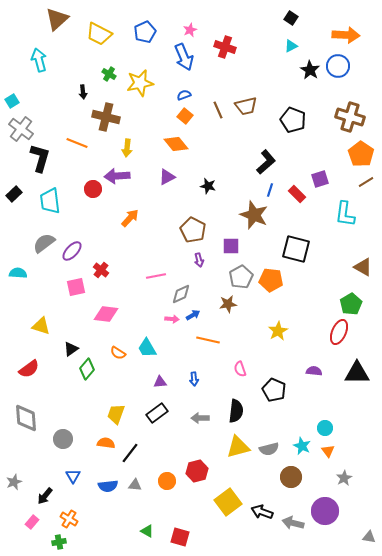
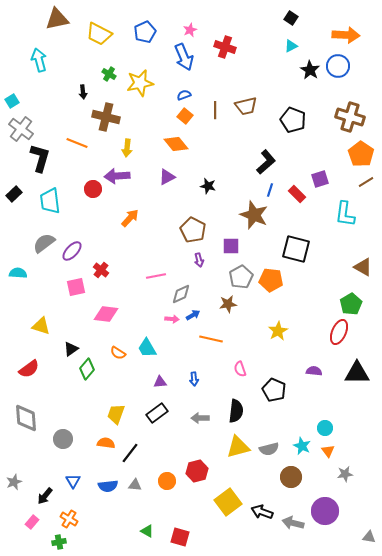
brown triangle at (57, 19): rotated 30 degrees clockwise
brown line at (218, 110): moved 3 px left; rotated 24 degrees clockwise
orange line at (208, 340): moved 3 px right, 1 px up
blue triangle at (73, 476): moved 5 px down
gray star at (344, 478): moved 1 px right, 4 px up; rotated 21 degrees clockwise
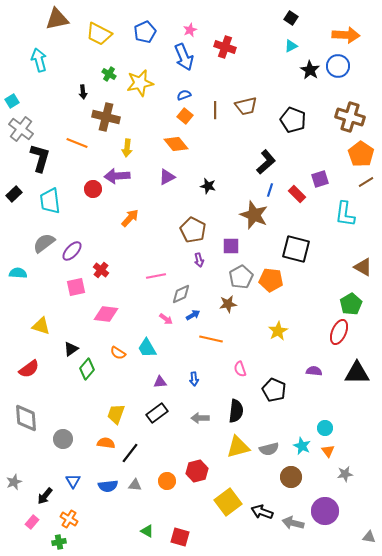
pink arrow at (172, 319): moved 6 px left; rotated 32 degrees clockwise
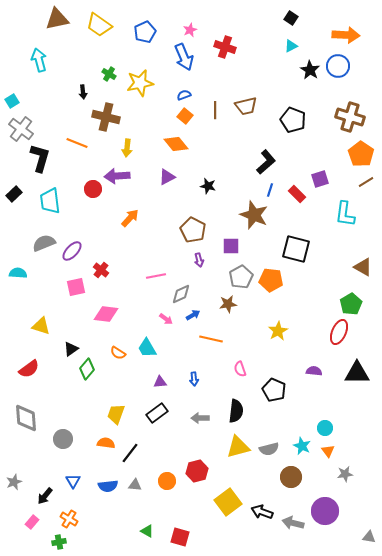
yellow trapezoid at (99, 34): moved 9 px up; rotated 8 degrees clockwise
gray semicircle at (44, 243): rotated 15 degrees clockwise
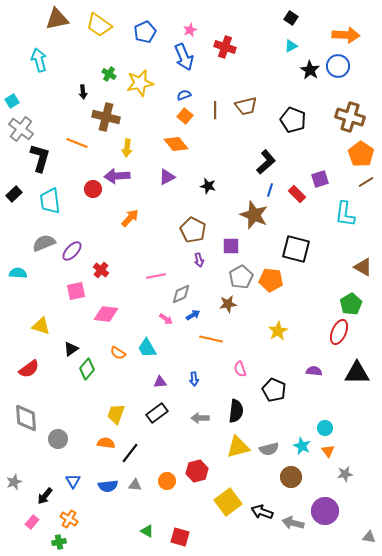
pink square at (76, 287): moved 4 px down
gray circle at (63, 439): moved 5 px left
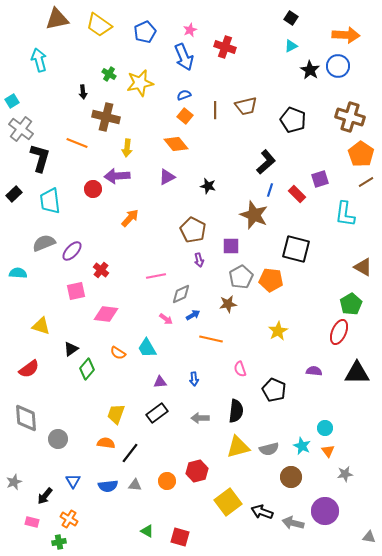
pink rectangle at (32, 522): rotated 64 degrees clockwise
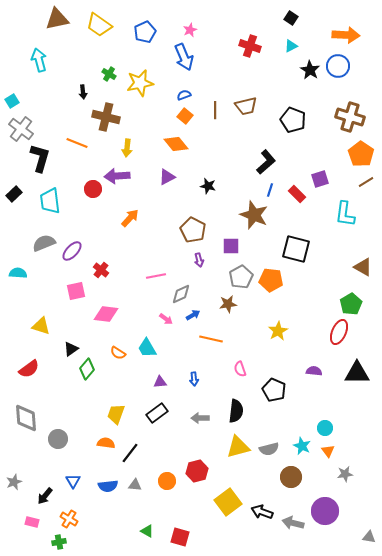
red cross at (225, 47): moved 25 px right, 1 px up
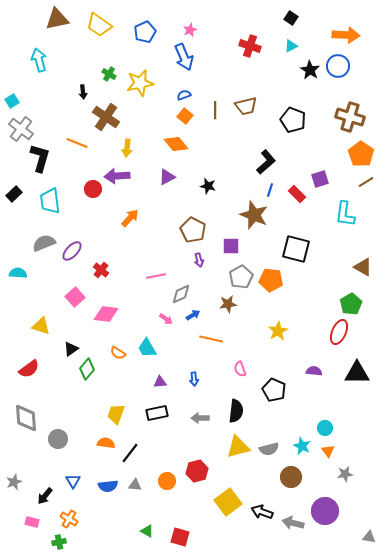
brown cross at (106, 117): rotated 20 degrees clockwise
pink square at (76, 291): moved 1 px left, 6 px down; rotated 30 degrees counterclockwise
black rectangle at (157, 413): rotated 25 degrees clockwise
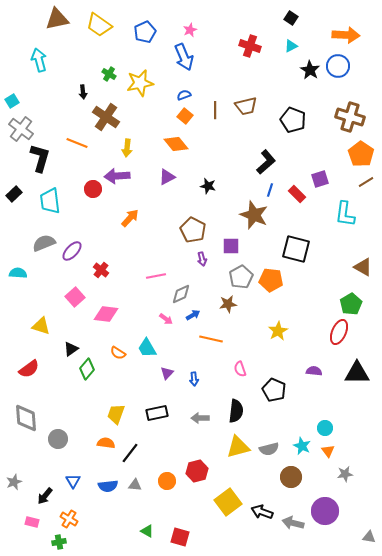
purple arrow at (199, 260): moved 3 px right, 1 px up
purple triangle at (160, 382): moved 7 px right, 9 px up; rotated 40 degrees counterclockwise
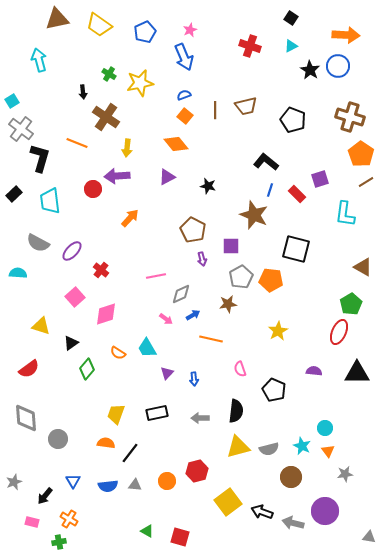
black L-shape at (266, 162): rotated 100 degrees counterclockwise
gray semicircle at (44, 243): moved 6 px left; rotated 130 degrees counterclockwise
pink diamond at (106, 314): rotated 25 degrees counterclockwise
black triangle at (71, 349): moved 6 px up
